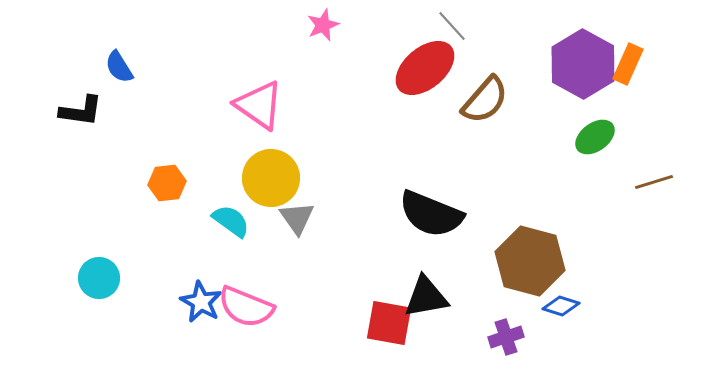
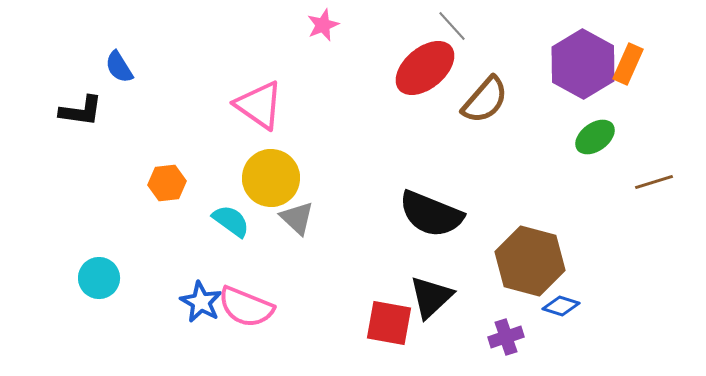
gray triangle: rotated 12 degrees counterclockwise
black triangle: moved 5 px right; rotated 33 degrees counterclockwise
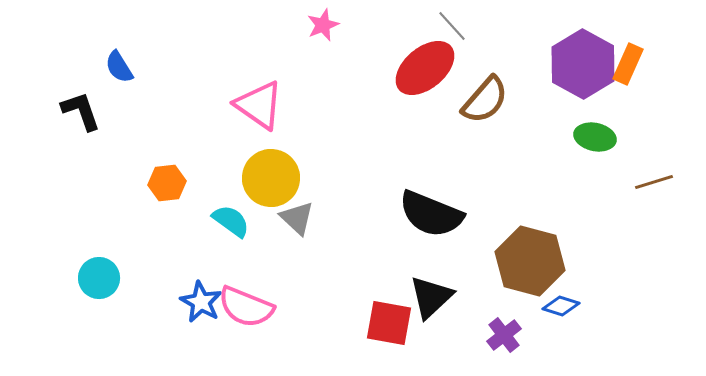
black L-shape: rotated 117 degrees counterclockwise
green ellipse: rotated 48 degrees clockwise
purple cross: moved 2 px left, 2 px up; rotated 20 degrees counterclockwise
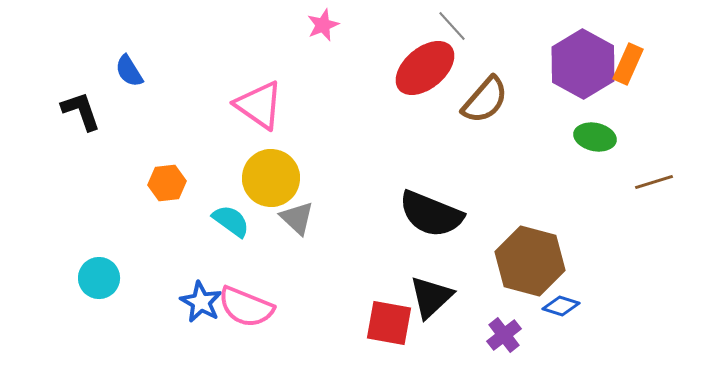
blue semicircle: moved 10 px right, 4 px down
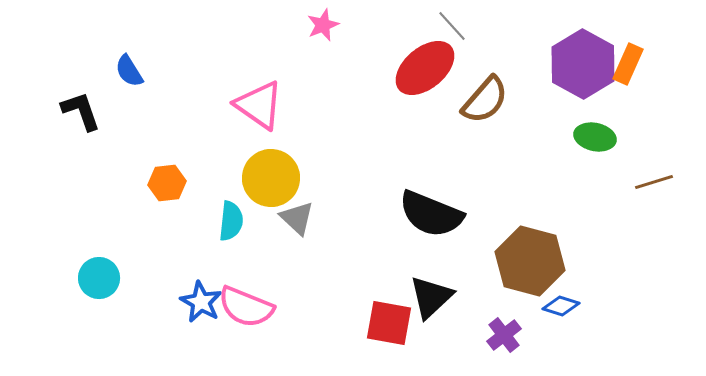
cyan semicircle: rotated 60 degrees clockwise
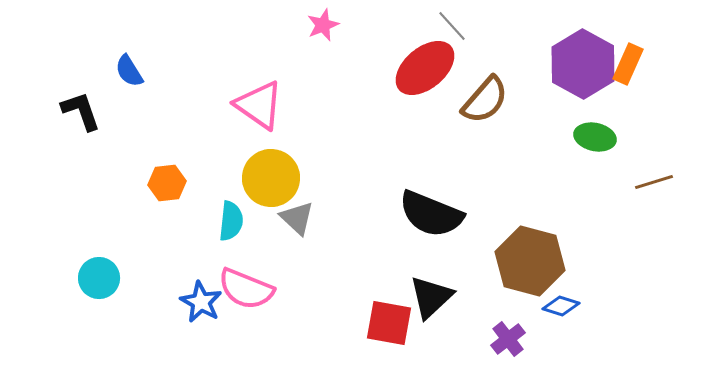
pink semicircle: moved 18 px up
purple cross: moved 4 px right, 4 px down
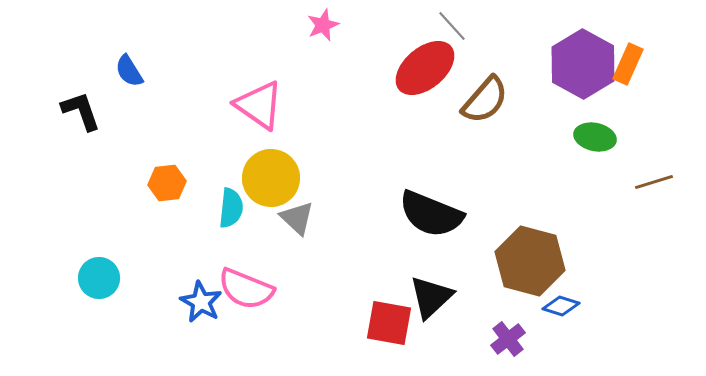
cyan semicircle: moved 13 px up
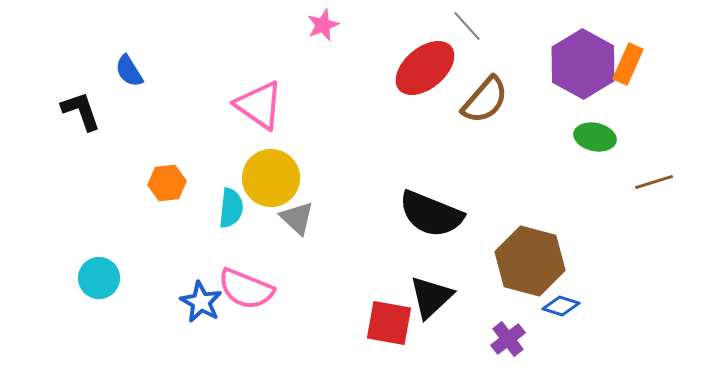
gray line: moved 15 px right
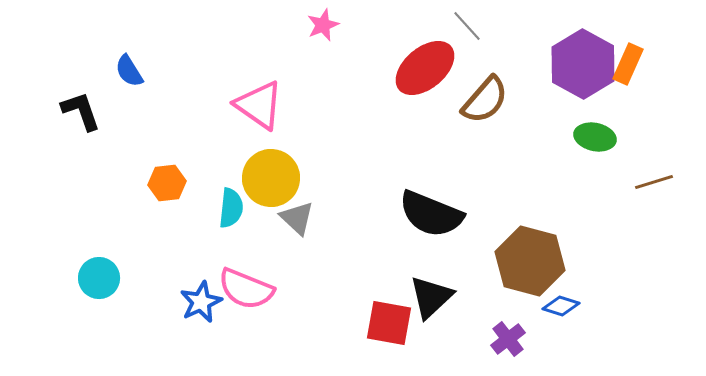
blue star: rotated 18 degrees clockwise
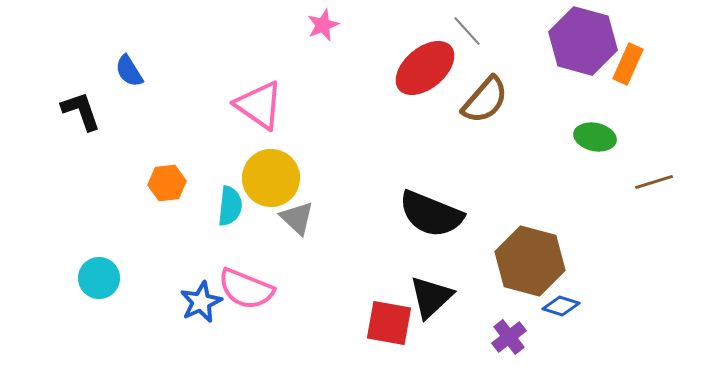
gray line: moved 5 px down
purple hexagon: moved 23 px up; rotated 14 degrees counterclockwise
cyan semicircle: moved 1 px left, 2 px up
purple cross: moved 1 px right, 2 px up
